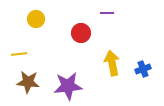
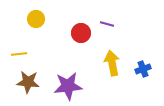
purple line: moved 11 px down; rotated 16 degrees clockwise
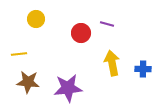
blue cross: rotated 21 degrees clockwise
purple star: moved 2 px down
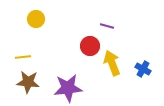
purple line: moved 2 px down
red circle: moved 9 px right, 13 px down
yellow line: moved 4 px right, 3 px down
yellow arrow: rotated 10 degrees counterclockwise
blue cross: rotated 28 degrees clockwise
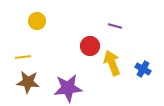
yellow circle: moved 1 px right, 2 px down
purple line: moved 8 px right
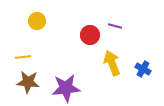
red circle: moved 11 px up
purple star: moved 2 px left
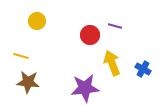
yellow line: moved 2 px left, 1 px up; rotated 21 degrees clockwise
purple star: moved 19 px right
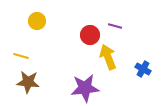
yellow arrow: moved 4 px left, 6 px up
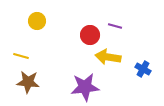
yellow arrow: rotated 60 degrees counterclockwise
purple star: moved 1 px up
